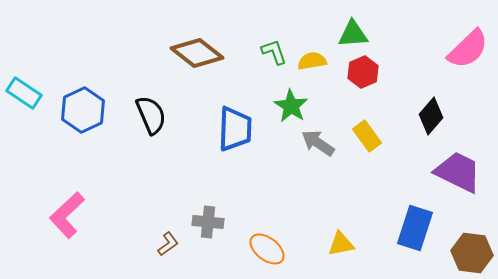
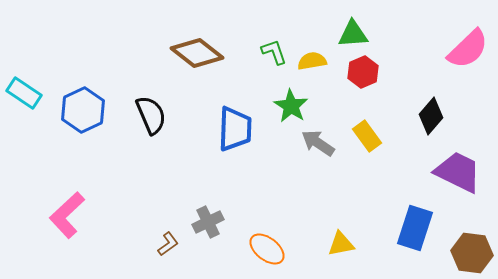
gray cross: rotated 32 degrees counterclockwise
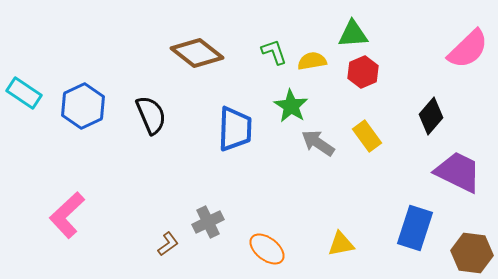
blue hexagon: moved 4 px up
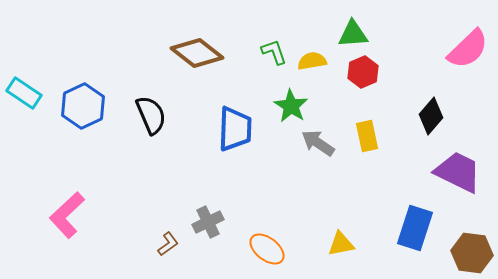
yellow rectangle: rotated 24 degrees clockwise
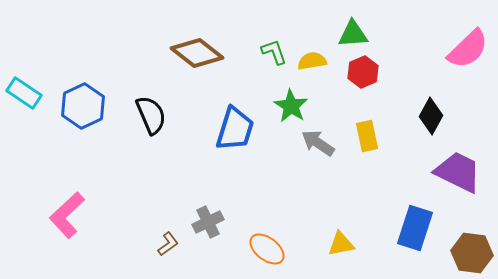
black diamond: rotated 12 degrees counterclockwise
blue trapezoid: rotated 15 degrees clockwise
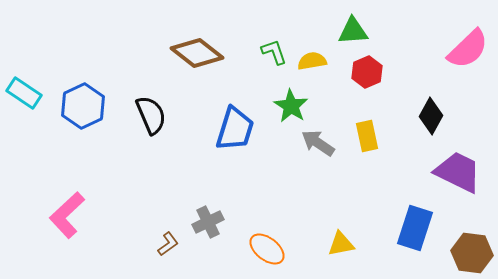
green triangle: moved 3 px up
red hexagon: moved 4 px right
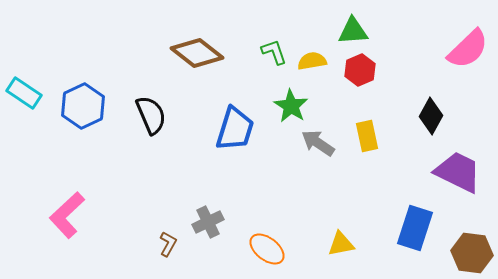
red hexagon: moved 7 px left, 2 px up
brown L-shape: rotated 25 degrees counterclockwise
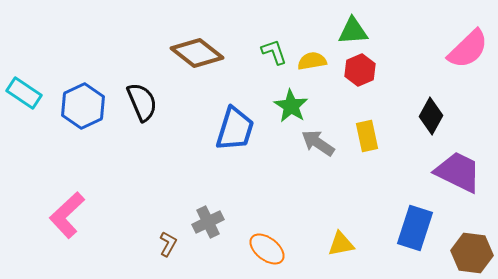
black semicircle: moved 9 px left, 13 px up
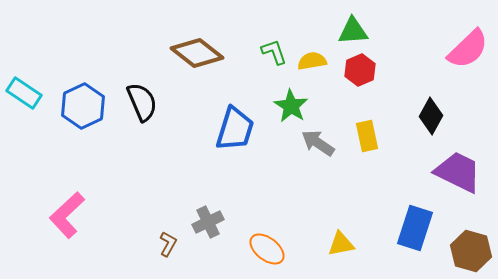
brown hexagon: moved 1 px left, 2 px up; rotated 9 degrees clockwise
